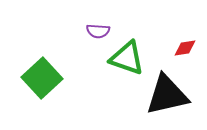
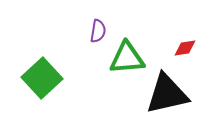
purple semicircle: rotated 85 degrees counterclockwise
green triangle: rotated 24 degrees counterclockwise
black triangle: moved 1 px up
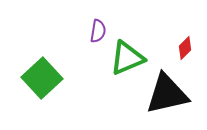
red diamond: rotated 35 degrees counterclockwise
green triangle: rotated 18 degrees counterclockwise
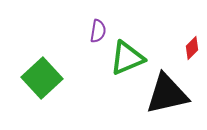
red diamond: moved 7 px right
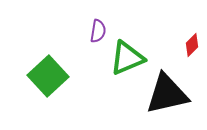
red diamond: moved 3 px up
green square: moved 6 px right, 2 px up
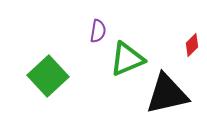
green triangle: moved 1 px down
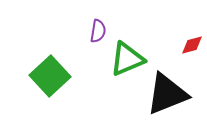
red diamond: rotated 30 degrees clockwise
green square: moved 2 px right
black triangle: rotated 9 degrees counterclockwise
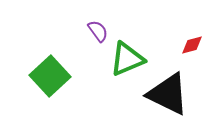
purple semicircle: rotated 45 degrees counterclockwise
black triangle: moved 1 px right; rotated 48 degrees clockwise
